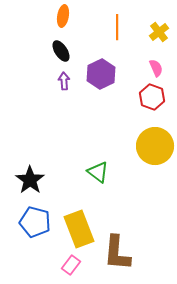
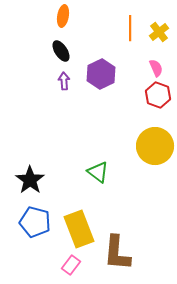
orange line: moved 13 px right, 1 px down
red hexagon: moved 6 px right, 2 px up
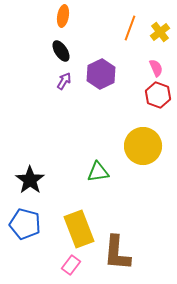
orange line: rotated 20 degrees clockwise
yellow cross: moved 1 px right
purple arrow: rotated 36 degrees clockwise
yellow circle: moved 12 px left
green triangle: rotated 45 degrees counterclockwise
blue pentagon: moved 10 px left, 2 px down
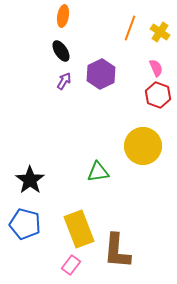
yellow cross: rotated 18 degrees counterclockwise
brown L-shape: moved 2 px up
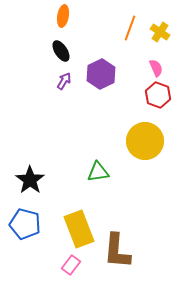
yellow circle: moved 2 px right, 5 px up
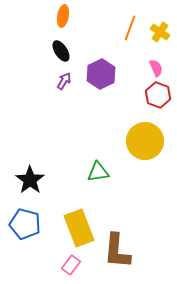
yellow rectangle: moved 1 px up
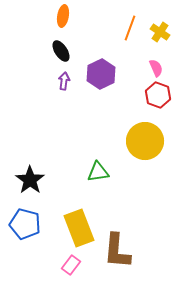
purple arrow: rotated 24 degrees counterclockwise
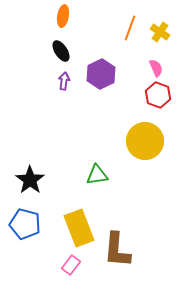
green triangle: moved 1 px left, 3 px down
brown L-shape: moved 1 px up
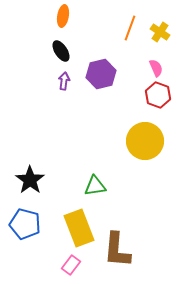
purple hexagon: rotated 12 degrees clockwise
green triangle: moved 2 px left, 11 px down
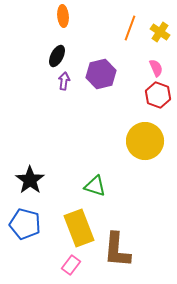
orange ellipse: rotated 15 degrees counterclockwise
black ellipse: moved 4 px left, 5 px down; rotated 60 degrees clockwise
green triangle: rotated 25 degrees clockwise
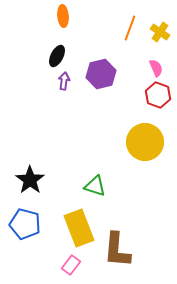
yellow circle: moved 1 px down
